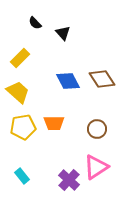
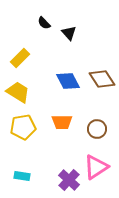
black semicircle: moved 9 px right
black triangle: moved 6 px right
yellow trapezoid: rotated 10 degrees counterclockwise
orange trapezoid: moved 8 px right, 1 px up
cyan rectangle: rotated 42 degrees counterclockwise
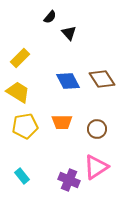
black semicircle: moved 6 px right, 6 px up; rotated 96 degrees counterclockwise
yellow pentagon: moved 2 px right, 1 px up
cyan rectangle: rotated 42 degrees clockwise
purple cross: rotated 20 degrees counterclockwise
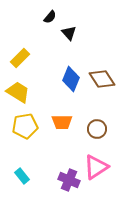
blue diamond: moved 3 px right, 2 px up; rotated 50 degrees clockwise
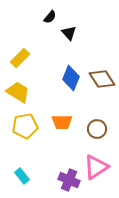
blue diamond: moved 1 px up
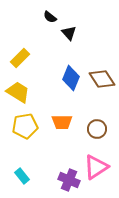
black semicircle: rotated 88 degrees clockwise
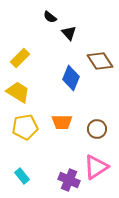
brown diamond: moved 2 px left, 18 px up
yellow pentagon: moved 1 px down
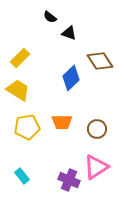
black triangle: rotated 28 degrees counterclockwise
blue diamond: rotated 25 degrees clockwise
yellow trapezoid: moved 2 px up
yellow pentagon: moved 2 px right
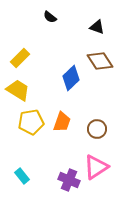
black triangle: moved 28 px right, 6 px up
orange trapezoid: rotated 70 degrees counterclockwise
yellow pentagon: moved 4 px right, 5 px up
